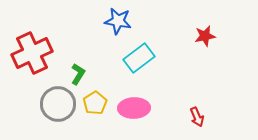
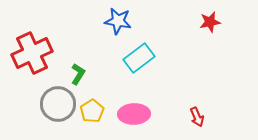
red star: moved 5 px right, 14 px up
yellow pentagon: moved 3 px left, 8 px down
pink ellipse: moved 6 px down
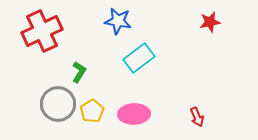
red cross: moved 10 px right, 22 px up
green L-shape: moved 1 px right, 2 px up
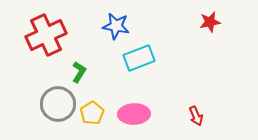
blue star: moved 2 px left, 5 px down
red cross: moved 4 px right, 4 px down
cyan rectangle: rotated 16 degrees clockwise
yellow pentagon: moved 2 px down
red arrow: moved 1 px left, 1 px up
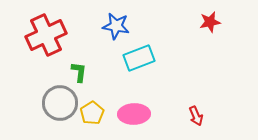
green L-shape: rotated 25 degrees counterclockwise
gray circle: moved 2 px right, 1 px up
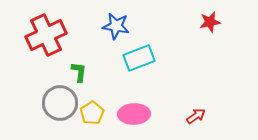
red arrow: rotated 102 degrees counterclockwise
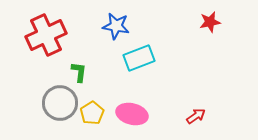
pink ellipse: moved 2 px left; rotated 16 degrees clockwise
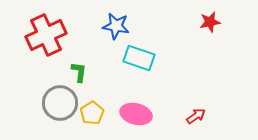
cyan rectangle: rotated 40 degrees clockwise
pink ellipse: moved 4 px right
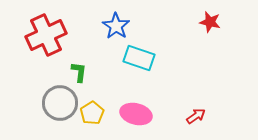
red star: rotated 25 degrees clockwise
blue star: rotated 24 degrees clockwise
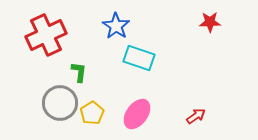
red star: rotated 15 degrees counterclockwise
pink ellipse: moved 1 px right; rotated 68 degrees counterclockwise
